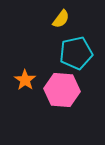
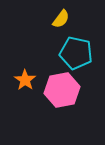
cyan pentagon: rotated 24 degrees clockwise
pink hexagon: rotated 16 degrees counterclockwise
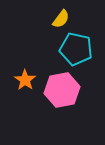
cyan pentagon: moved 4 px up
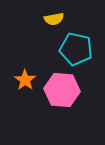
yellow semicircle: moved 7 px left; rotated 42 degrees clockwise
pink hexagon: rotated 16 degrees clockwise
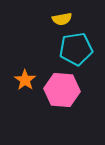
yellow semicircle: moved 8 px right
cyan pentagon: rotated 20 degrees counterclockwise
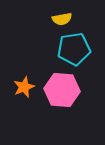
cyan pentagon: moved 2 px left
orange star: moved 1 px left, 7 px down; rotated 15 degrees clockwise
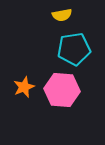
yellow semicircle: moved 4 px up
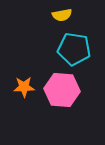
cyan pentagon: rotated 16 degrees clockwise
orange star: rotated 20 degrees clockwise
